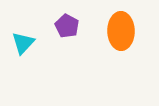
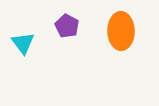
cyan triangle: rotated 20 degrees counterclockwise
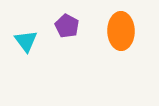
cyan triangle: moved 3 px right, 2 px up
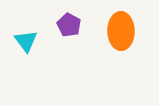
purple pentagon: moved 2 px right, 1 px up
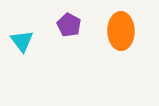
cyan triangle: moved 4 px left
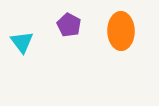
cyan triangle: moved 1 px down
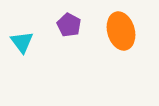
orange ellipse: rotated 15 degrees counterclockwise
